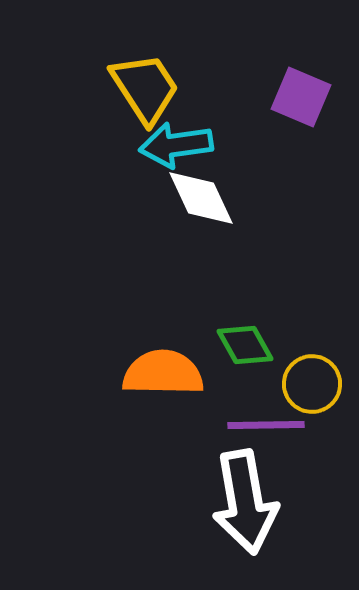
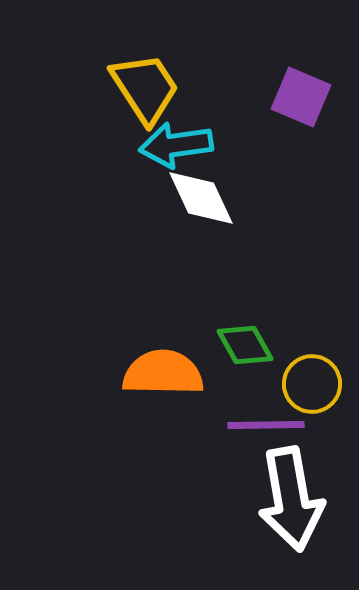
white arrow: moved 46 px right, 3 px up
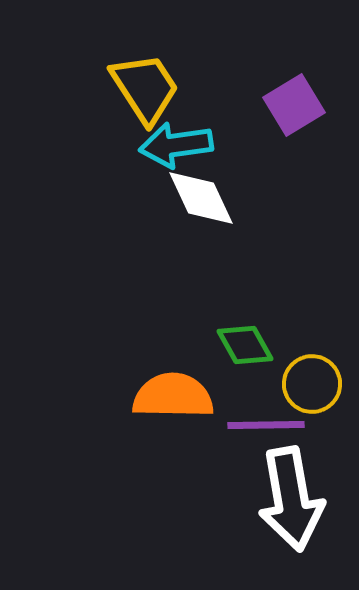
purple square: moved 7 px left, 8 px down; rotated 36 degrees clockwise
orange semicircle: moved 10 px right, 23 px down
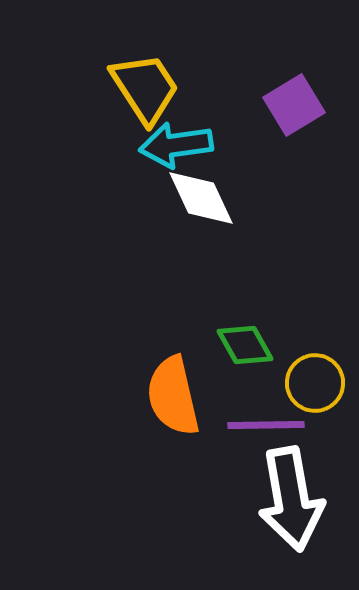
yellow circle: moved 3 px right, 1 px up
orange semicircle: rotated 104 degrees counterclockwise
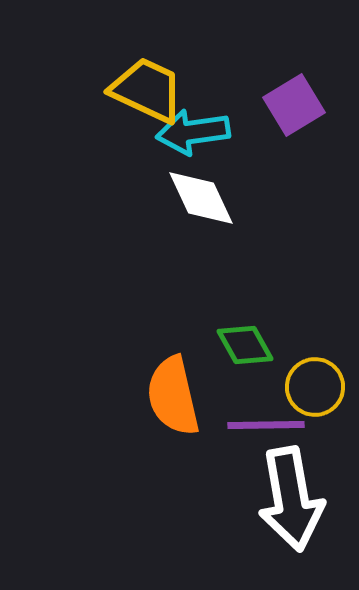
yellow trapezoid: moved 2 px right, 2 px down; rotated 32 degrees counterclockwise
cyan arrow: moved 17 px right, 13 px up
yellow circle: moved 4 px down
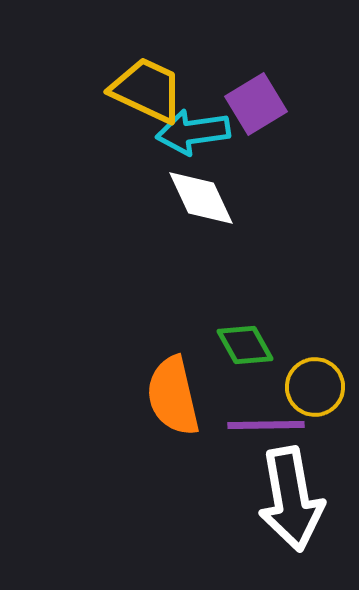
purple square: moved 38 px left, 1 px up
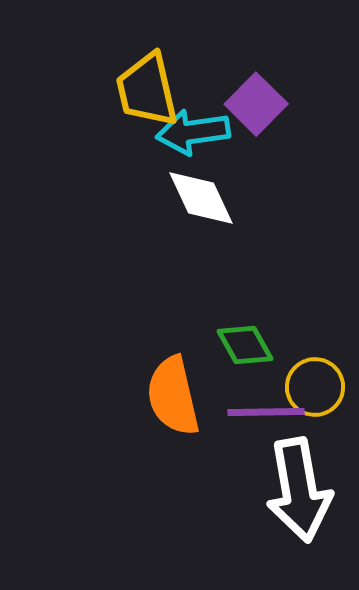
yellow trapezoid: rotated 128 degrees counterclockwise
purple square: rotated 14 degrees counterclockwise
purple line: moved 13 px up
white arrow: moved 8 px right, 9 px up
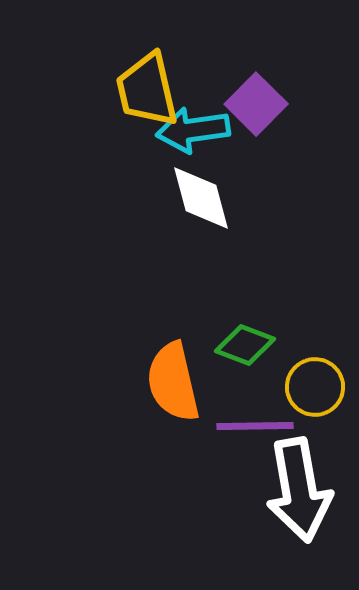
cyan arrow: moved 2 px up
white diamond: rotated 10 degrees clockwise
green diamond: rotated 40 degrees counterclockwise
orange semicircle: moved 14 px up
purple line: moved 11 px left, 14 px down
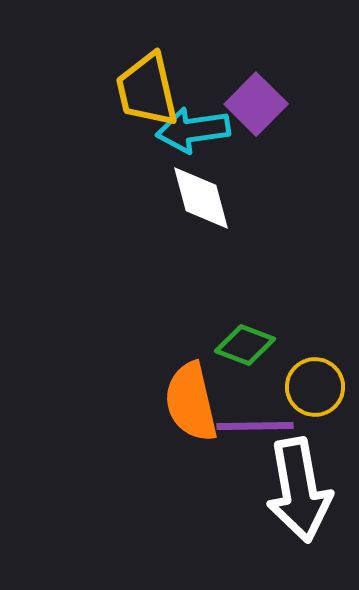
orange semicircle: moved 18 px right, 20 px down
